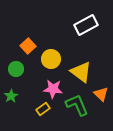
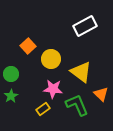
white rectangle: moved 1 px left, 1 px down
green circle: moved 5 px left, 5 px down
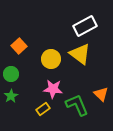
orange square: moved 9 px left
yellow triangle: moved 1 px left, 18 px up
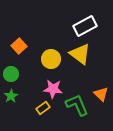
yellow rectangle: moved 1 px up
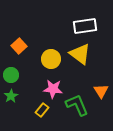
white rectangle: rotated 20 degrees clockwise
green circle: moved 1 px down
orange triangle: moved 3 px up; rotated 14 degrees clockwise
yellow rectangle: moved 1 px left, 2 px down; rotated 16 degrees counterclockwise
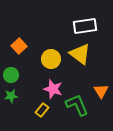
pink star: rotated 12 degrees clockwise
green star: rotated 24 degrees clockwise
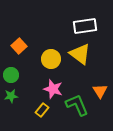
orange triangle: moved 1 px left
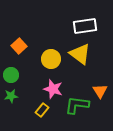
green L-shape: rotated 60 degrees counterclockwise
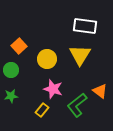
white rectangle: rotated 15 degrees clockwise
yellow triangle: moved 1 px down; rotated 25 degrees clockwise
yellow circle: moved 4 px left
green circle: moved 5 px up
orange triangle: rotated 21 degrees counterclockwise
green L-shape: rotated 45 degrees counterclockwise
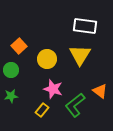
green L-shape: moved 2 px left
